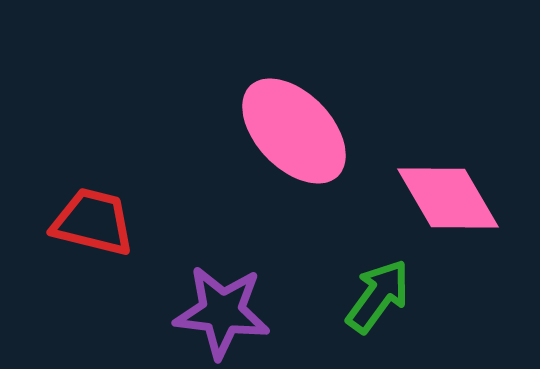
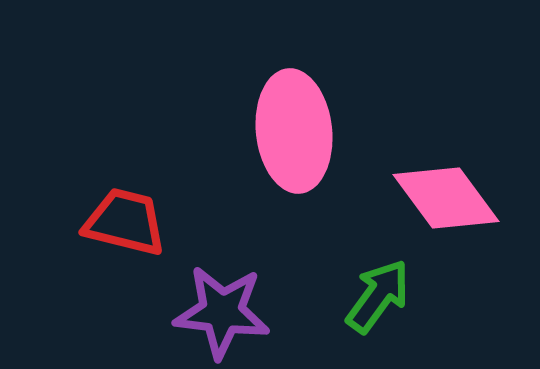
pink ellipse: rotated 38 degrees clockwise
pink diamond: moved 2 px left; rotated 6 degrees counterclockwise
red trapezoid: moved 32 px right
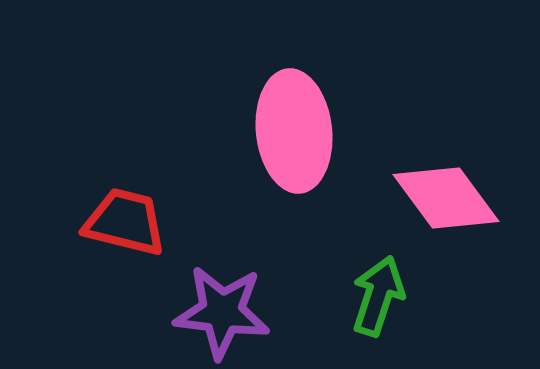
green arrow: rotated 18 degrees counterclockwise
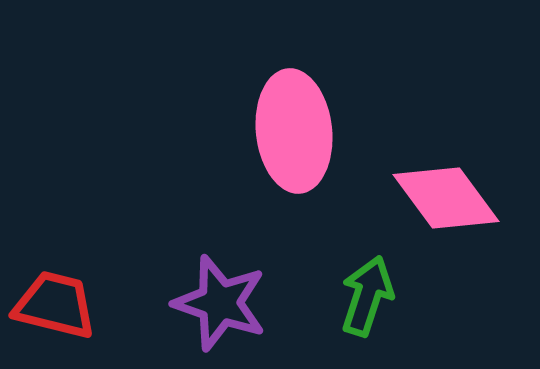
red trapezoid: moved 70 px left, 83 px down
green arrow: moved 11 px left
purple star: moved 2 px left, 9 px up; rotated 12 degrees clockwise
